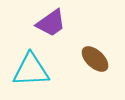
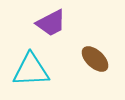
purple trapezoid: rotated 8 degrees clockwise
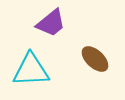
purple trapezoid: rotated 12 degrees counterclockwise
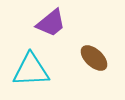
brown ellipse: moved 1 px left, 1 px up
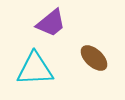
cyan triangle: moved 4 px right, 1 px up
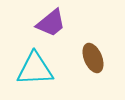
brown ellipse: moved 1 px left; rotated 24 degrees clockwise
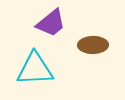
brown ellipse: moved 13 px up; rotated 68 degrees counterclockwise
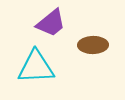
cyan triangle: moved 1 px right, 2 px up
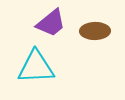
brown ellipse: moved 2 px right, 14 px up
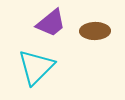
cyan triangle: rotated 42 degrees counterclockwise
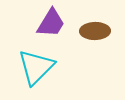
purple trapezoid: rotated 20 degrees counterclockwise
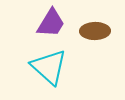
cyan triangle: moved 13 px right; rotated 33 degrees counterclockwise
